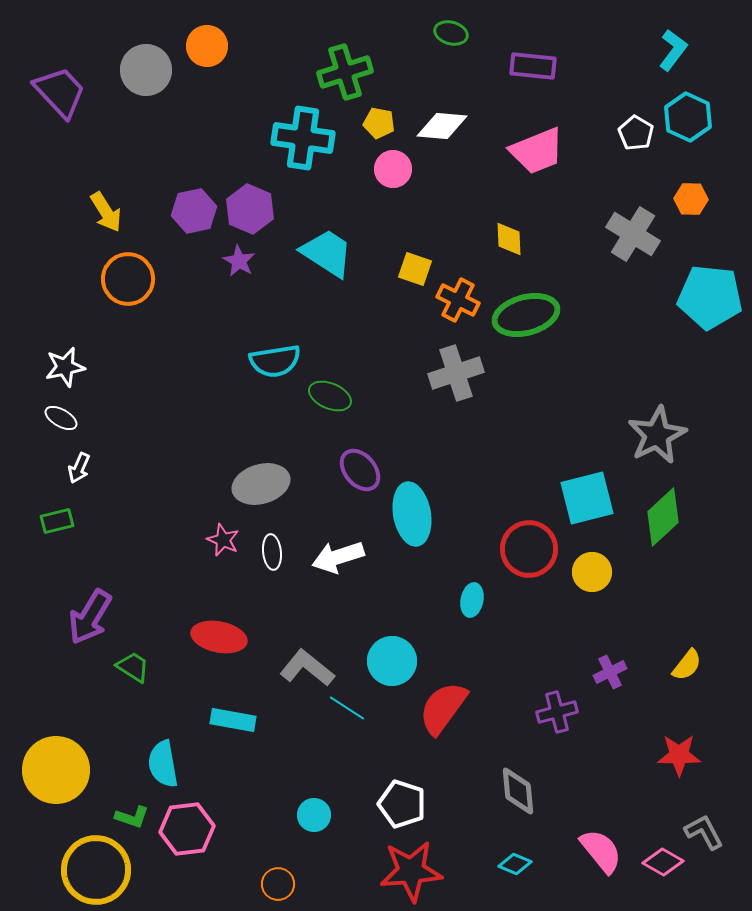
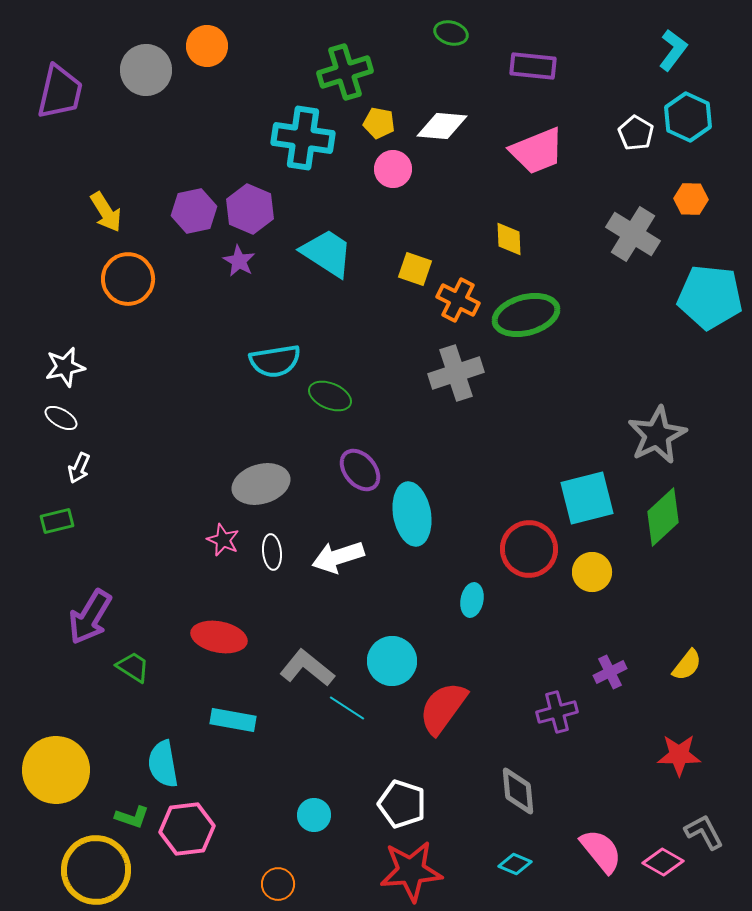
purple trapezoid at (60, 92): rotated 56 degrees clockwise
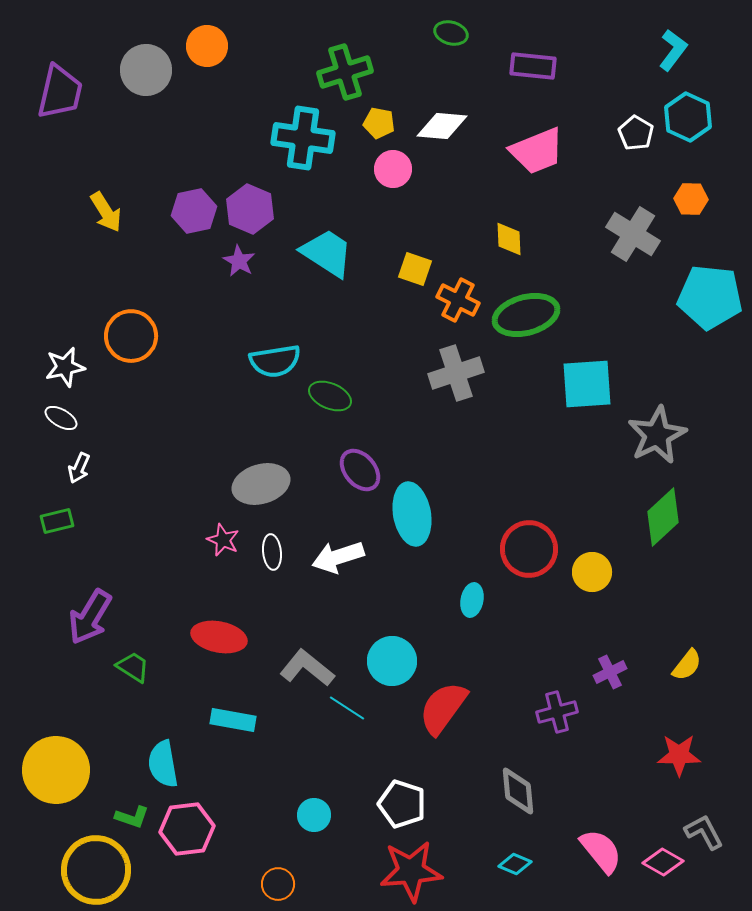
orange circle at (128, 279): moved 3 px right, 57 px down
cyan square at (587, 498): moved 114 px up; rotated 10 degrees clockwise
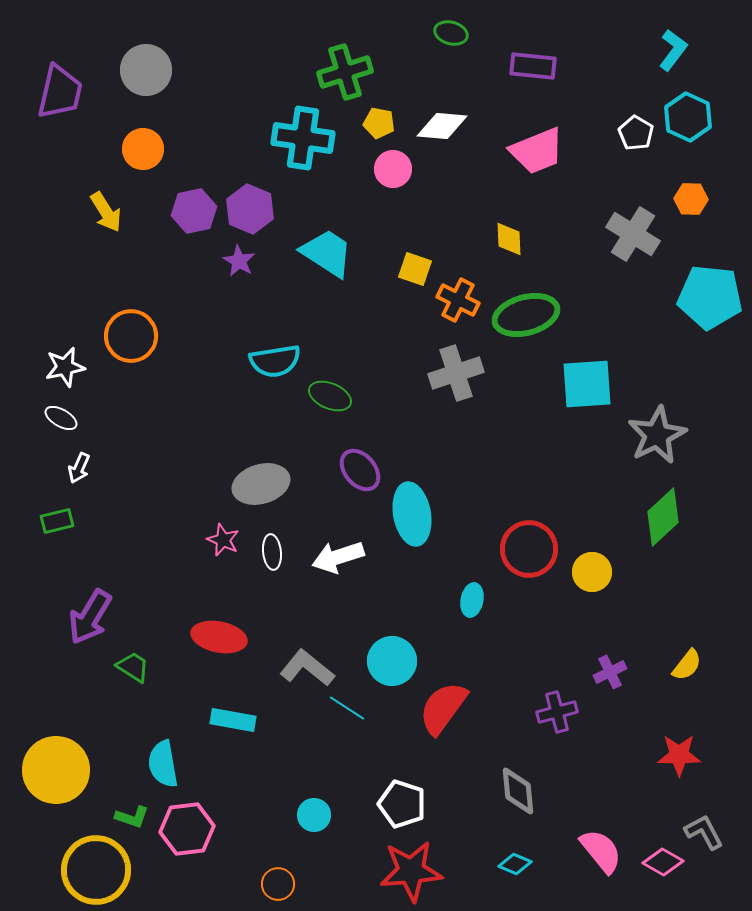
orange circle at (207, 46): moved 64 px left, 103 px down
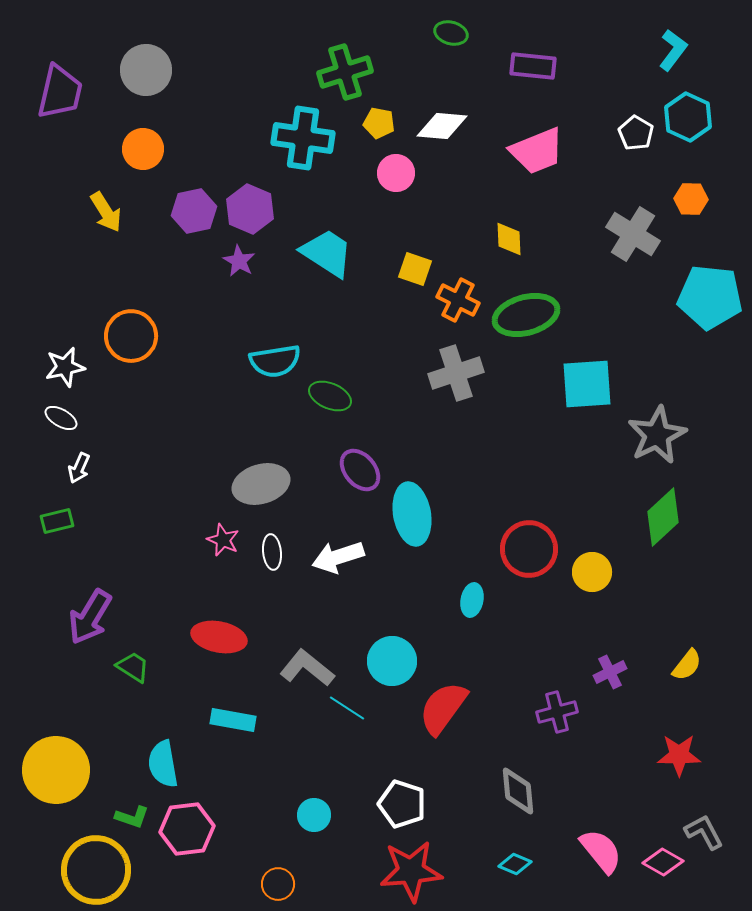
pink circle at (393, 169): moved 3 px right, 4 px down
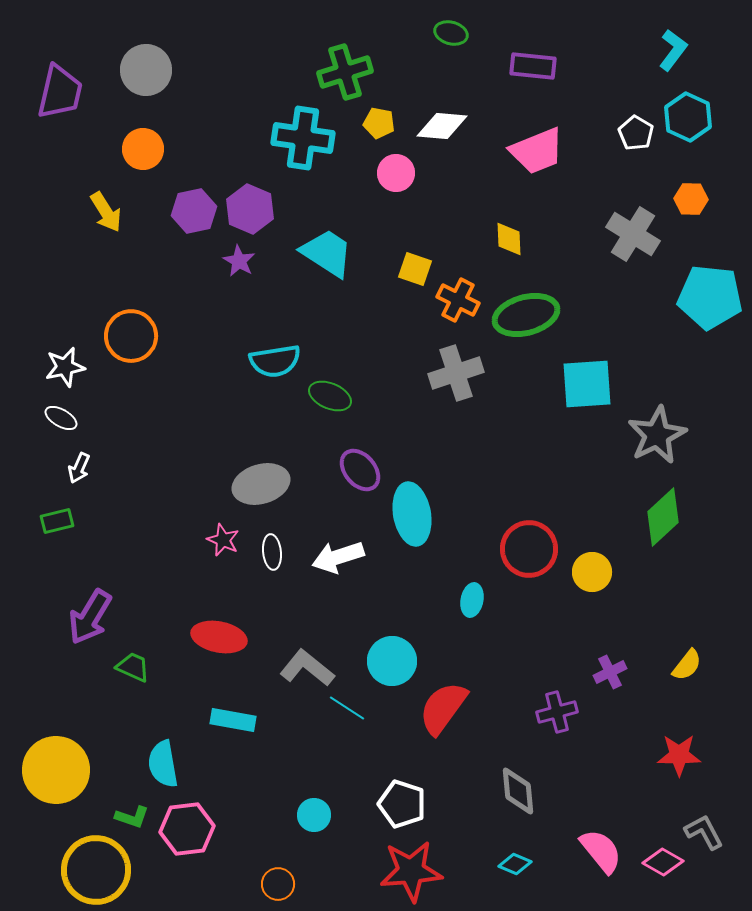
green trapezoid at (133, 667): rotated 9 degrees counterclockwise
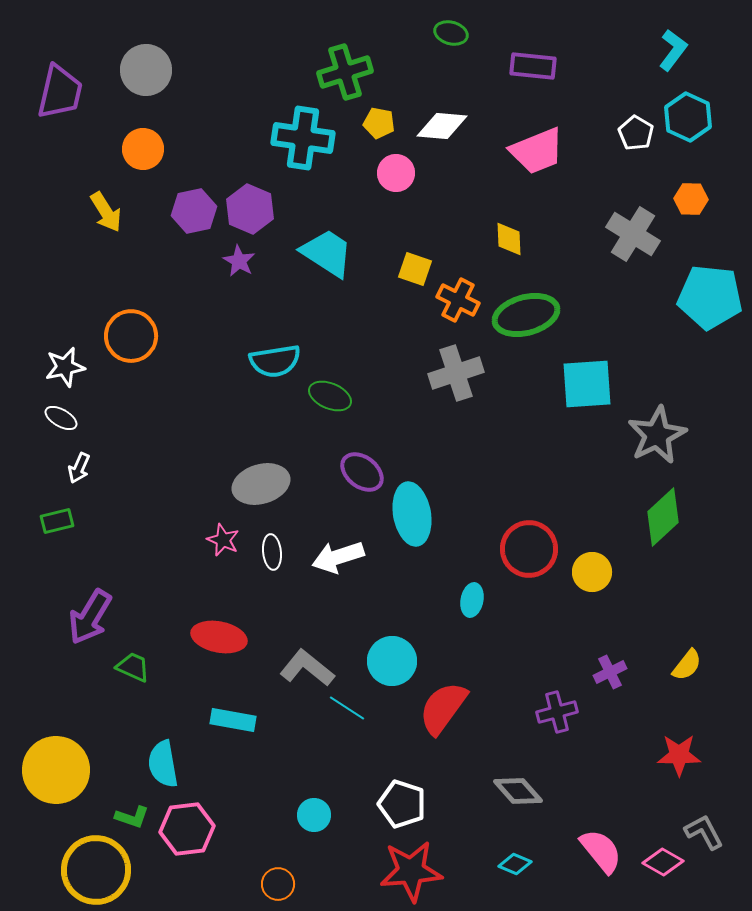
purple ellipse at (360, 470): moved 2 px right, 2 px down; rotated 12 degrees counterclockwise
gray diamond at (518, 791): rotated 36 degrees counterclockwise
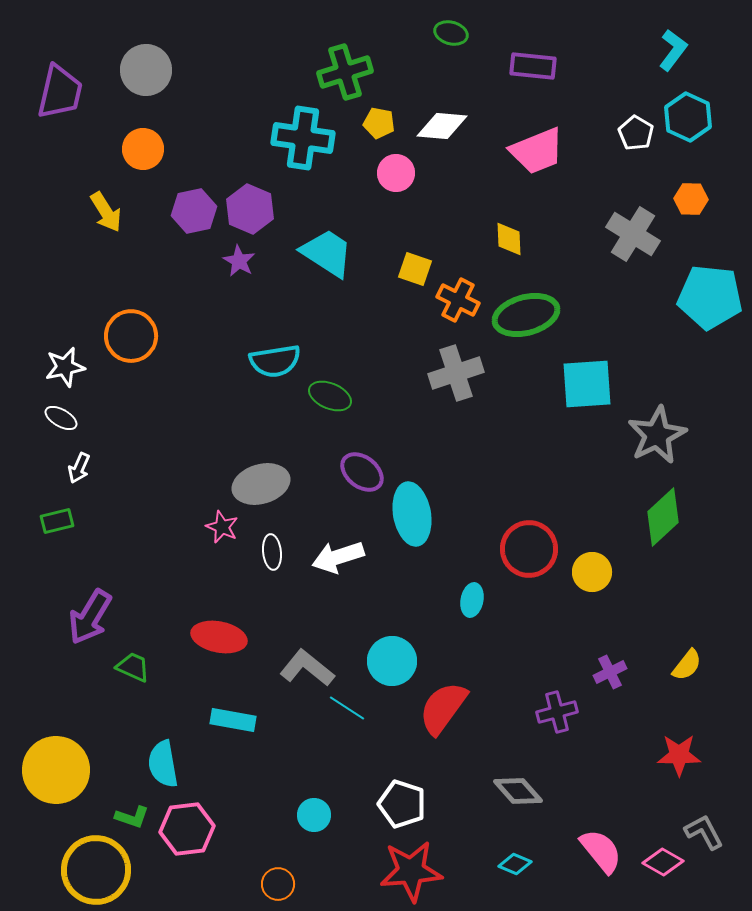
pink star at (223, 540): moved 1 px left, 13 px up
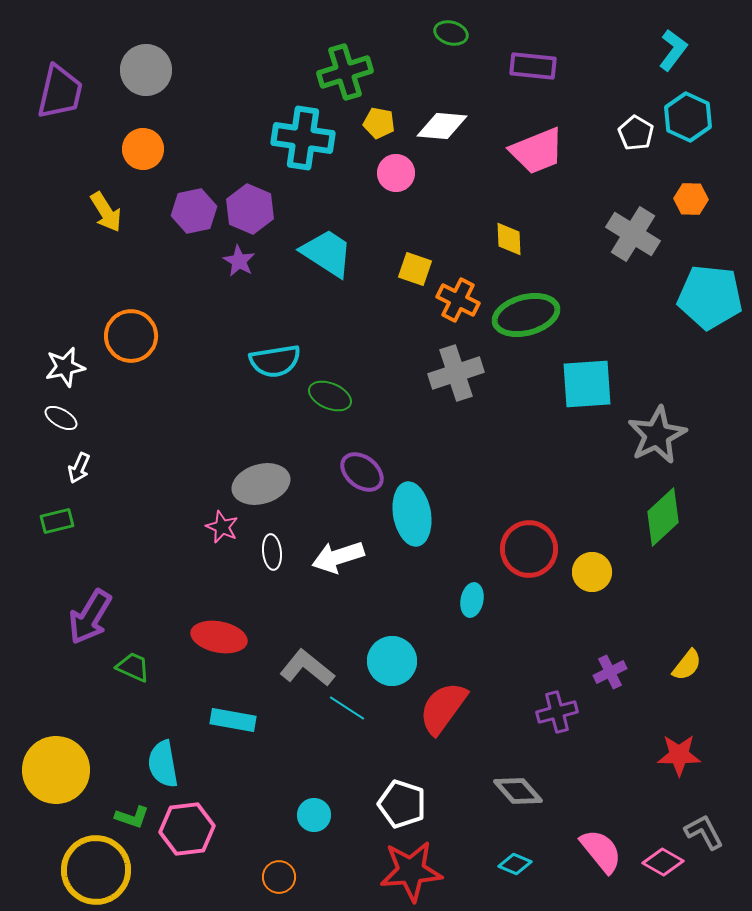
orange circle at (278, 884): moved 1 px right, 7 px up
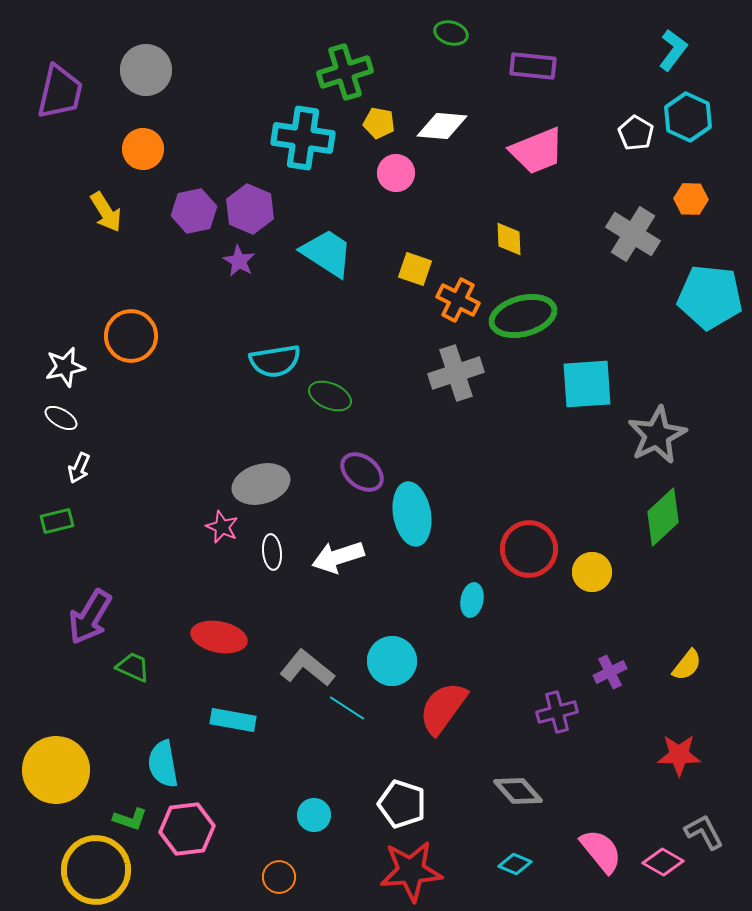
green ellipse at (526, 315): moved 3 px left, 1 px down
green L-shape at (132, 817): moved 2 px left, 2 px down
